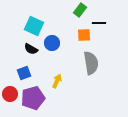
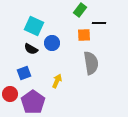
purple pentagon: moved 4 px down; rotated 20 degrees counterclockwise
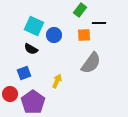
blue circle: moved 2 px right, 8 px up
gray semicircle: rotated 45 degrees clockwise
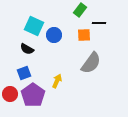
black semicircle: moved 4 px left
purple pentagon: moved 7 px up
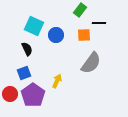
blue circle: moved 2 px right
black semicircle: rotated 144 degrees counterclockwise
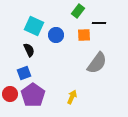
green rectangle: moved 2 px left, 1 px down
black semicircle: moved 2 px right, 1 px down
gray semicircle: moved 6 px right
yellow arrow: moved 15 px right, 16 px down
